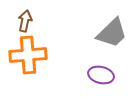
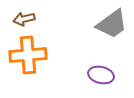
brown arrow: moved 1 px left, 2 px up; rotated 115 degrees counterclockwise
gray trapezoid: moved 9 px up; rotated 8 degrees clockwise
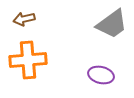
orange cross: moved 5 px down
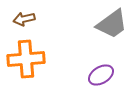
orange cross: moved 2 px left, 1 px up
purple ellipse: rotated 45 degrees counterclockwise
